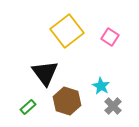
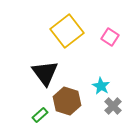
green rectangle: moved 12 px right, 8 px down
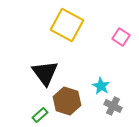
yellow square: moved 6 px up; rotated 24 degrees counterclockwise
pink square: moved 11 px right
gray cross: rotated 18 degrees counterclockwise
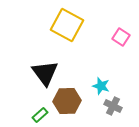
cyan star: rotated 12 degrees counterclockwise
brown hexagon: rotated 20 degrees counterclockwise
